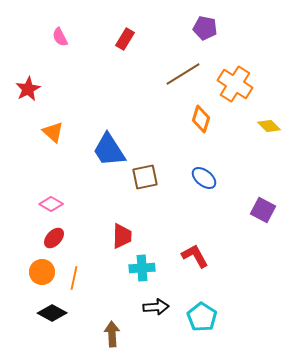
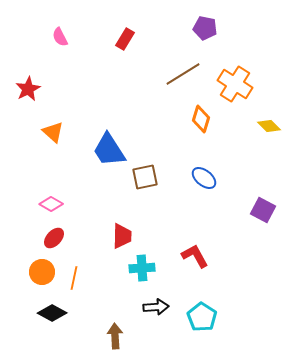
brown arrow: moved 3 px right, 2 px down
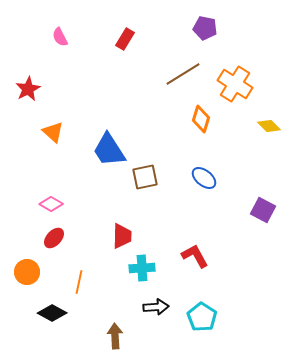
orange circle: moved 15 px left
orange line: moved 5 px right, 4 px down
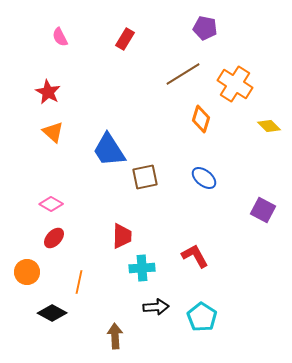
red star: moved 20 px right, 3 px down; rotated 15 degrees counterclockwise
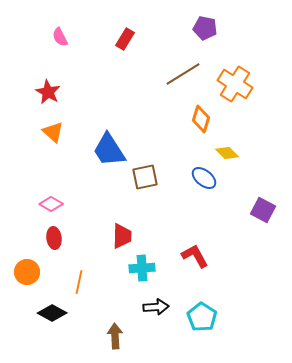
yellow diamond: moved 42 px left, 27 px down
red ellipse: rotated 50 degrees counterclockwise
